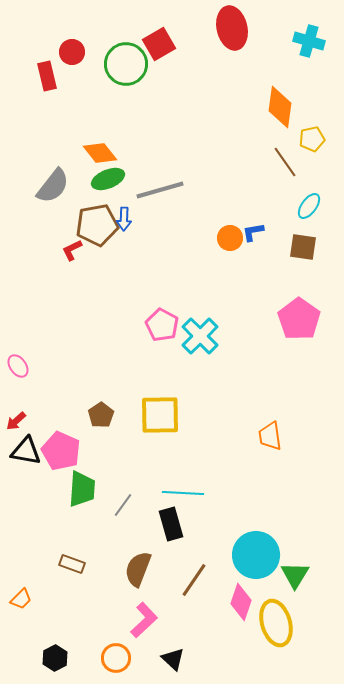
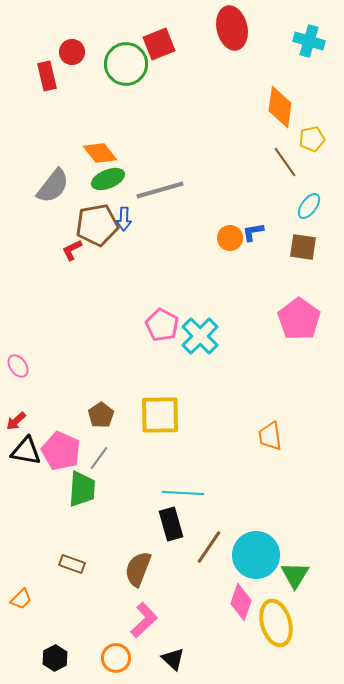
red square at (159, 44): rotated 8 degrees clockwise
gray line at (123, 505): moved 24 px left, 47 px up
brown line at (194, 580): moved 15 px right, 33 px up
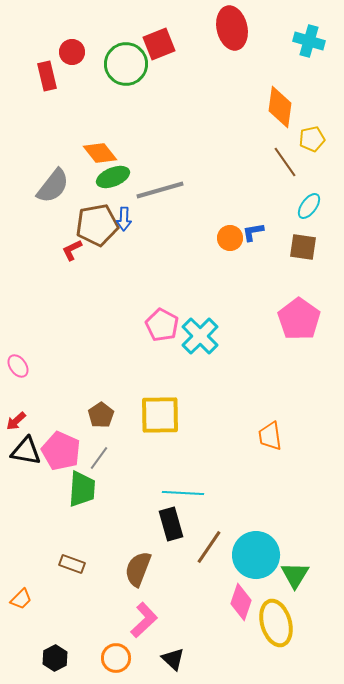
green ellipse at (108, 179): moved 5 px right, 2 px up
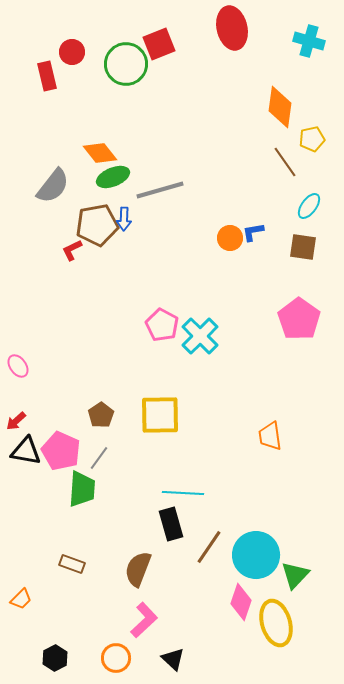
green triangle at (295, 575): rotated 12 degrees clockwise
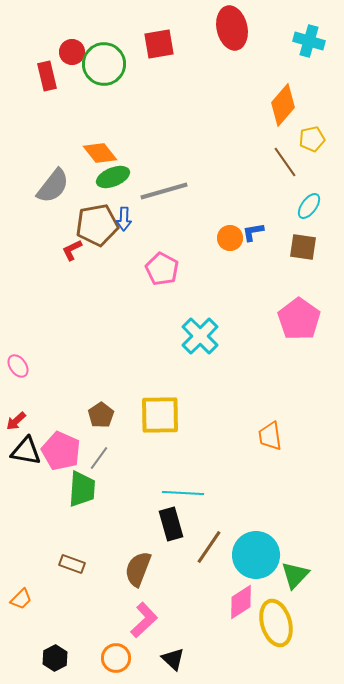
red square at (159, 44): rotated 12 degrees clockwise
green circle at (126, 64): moved 22 px left
orange diamond at (280, 107): moved 3 px right, 2 px up; rotated 33 degrees clockwise
gray line at (160, 190): moved 4 px right, 1 px down
pink pentagon at (162, 325): moved 56 px up
pink diamond at (241, 602): rotated 39 degrees clockwise
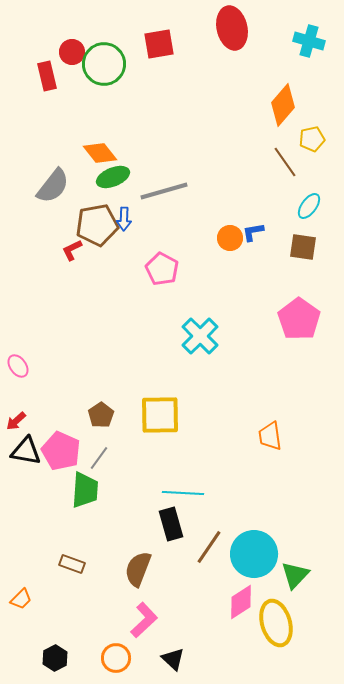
green trapezoid at (82, 489): moved 3 px right, 1 px down
cyan circle at (256, 555): moved 2 px left, 1 px up
